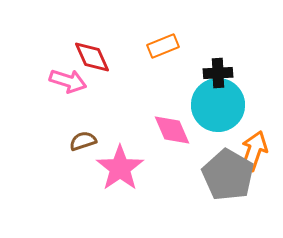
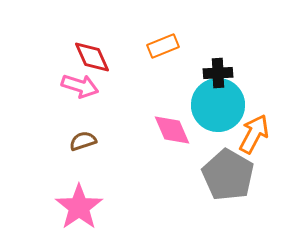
pink arrow: moved 12 px right, 5 px down
orange arrow: moved 17 px up; rotated 9 degrees clockwise
pink star: moved 41 px left, 39 px down
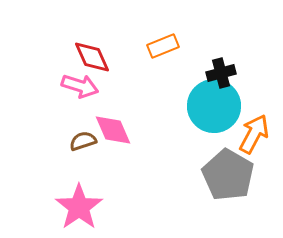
black cross: moved 3 px right; rotated 12 degrees counterclockwise
cyan circle: moved 4 px left, 1 px down
pink diamond: moved 59 px left
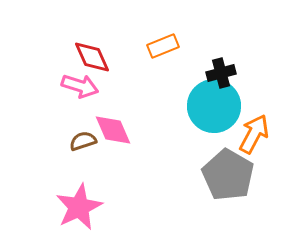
pink star: rotated 9 degrees clockwise
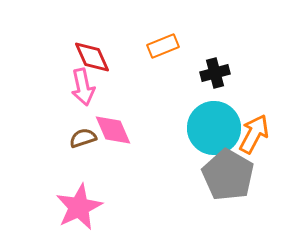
black cross: moved 6 px left
pink arrow: moved 3 px right, 1 px down; rotated 60 degrees clockwise
cyan circle: moved 22 px down
brown semicircle: moved 3 px up
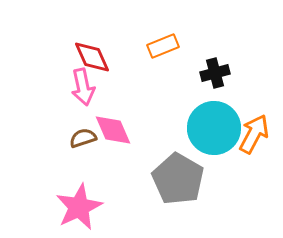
gray pentagon: moved 50 px left, 4 px down
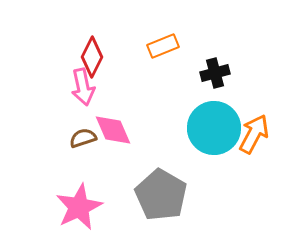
red diamond: rotated 51 degrees clockwise
gray pentagon: moved 17 px left, 16 px down
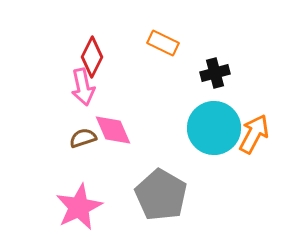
orange rectangle: moved 3 px up; rotated 48 degrees clockwise
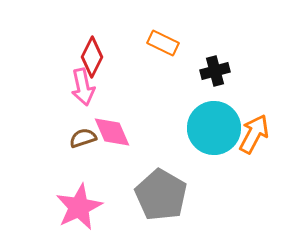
black cross: moved 2 px up
pink diamond: moved 1 px left, 2 px down
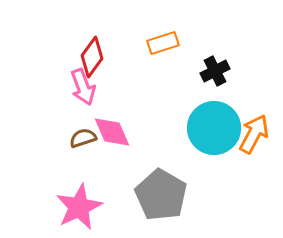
orange rectangle: rotated 44 degrees counterclockwise
red diamond: rotated 9 degrees clockwise
black cross: rotated 12 degrees counterclockwise
pink arrow: rotated 9 degrees counterclockwise
